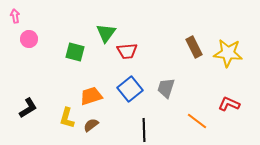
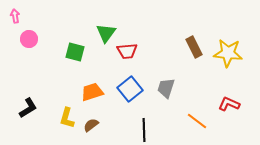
orange trapezoid: moved 1 px right, 4 px up
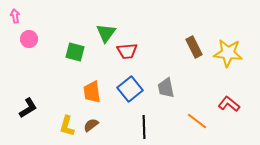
gray trapezoid: rotated 30 degrees counterclockwise
orange trapezoid: rotated 80 degrees counterclockwise
red L-shape: rotated 15 degrees clockwise
yellow L-shape: moved 8 px down
black line: moved 3 px up
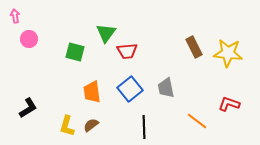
red L-shape: rotated 20 degrees counterclockwise
